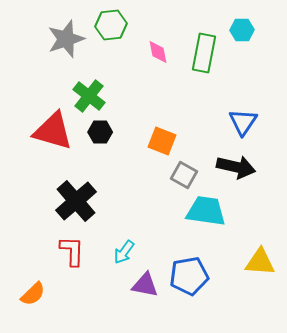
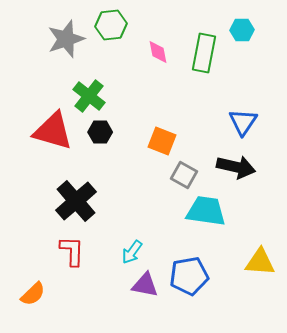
cyan arrow: moved 8 px right
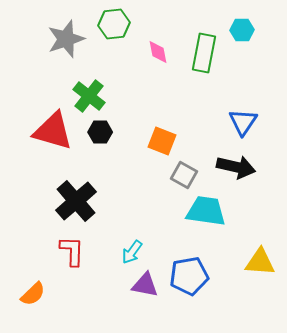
green hexagon: moved 3 px right, 1 px up
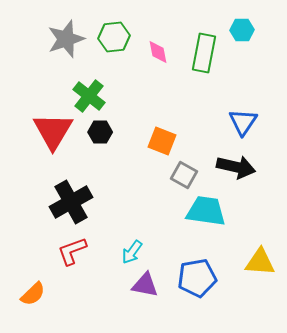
green hexagon: moved 13 px down
red triangle: rotated 45 degrees clockwise
black cross: moved 5 px left, 1 px down; rotated 12 degrees clockwise
red L-shape: rotated 112 degrees counterclockwise
blue pentagon: moved 8 px right, 2 px down
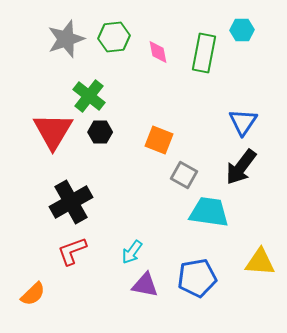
orange square: moved 3 px left, 1 px up
black arrow: moved 5 px right; rotated 114 degrees clockwise
cyan trapezoid: moved 3 px right, 1 px down
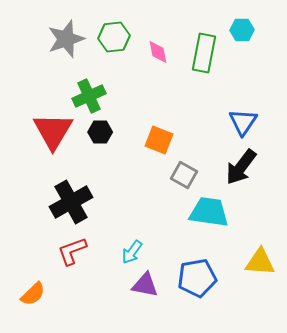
green cross: rotated 28 degrees clockwise
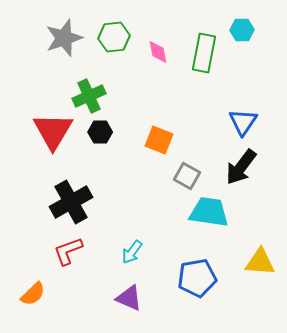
gray star: moved 2 px left, 1 px up
gray square: moved 3 px right, 1 px down
red L-shape: moved 4 px left
purple triangle: moved 16 px left, 13 px down; rotated 12 degrees clockwise
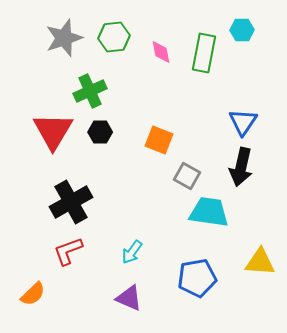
pink diamond: moved 3 px right
green cross: moved 1 px right, 5 px up
black arrow: rotated 24 degrees counterclockwise
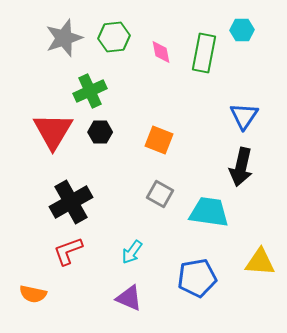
blue triangle: moved 1 px right, 6 px up
gray square: moved 27 px left, 18 px down
orange semicircle: rotated 56 degrees clockwise
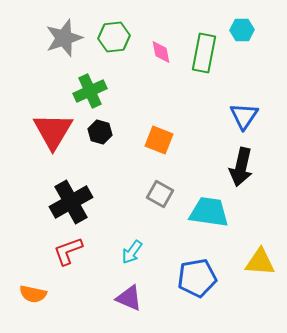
black hexagon: rotated 15 degrees clockwise
